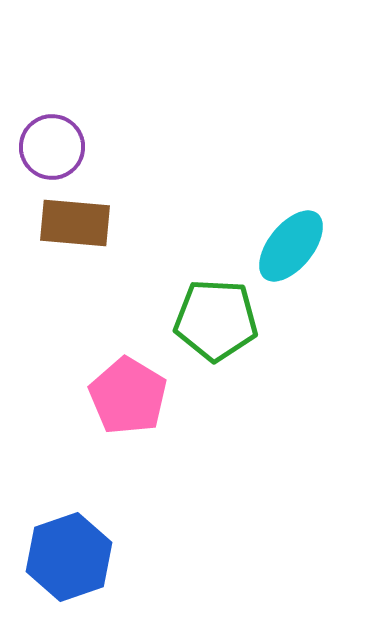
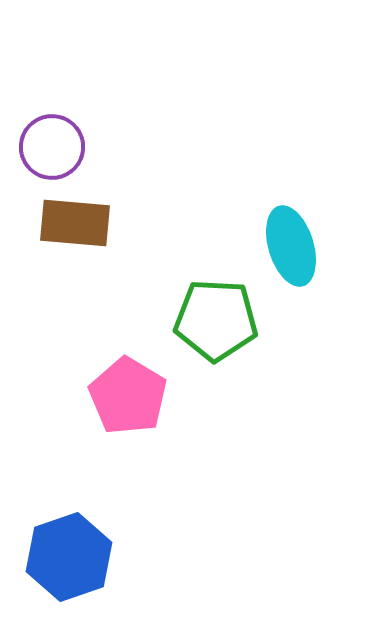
cyan ellipse: rotated 56 degrees counterclockwise
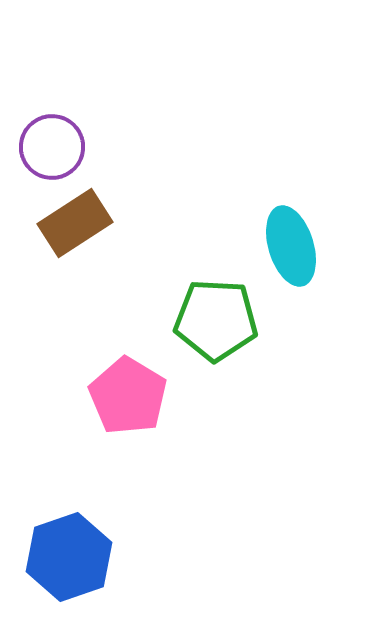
brown rectangle: rotated 38 degrees counterclockwise
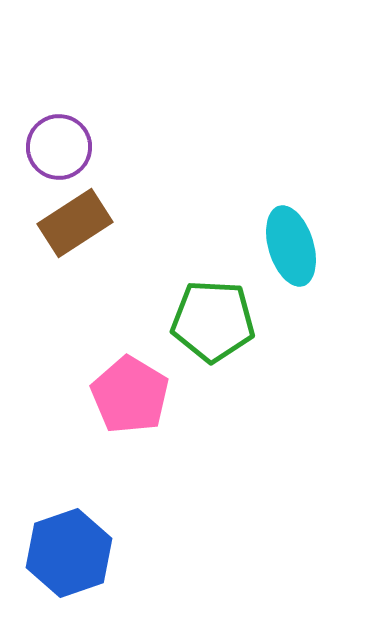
purple circle: moved 7 px right
green pentagon: moved 3 px left, 1 px down
pink pentagon: moved 2 px right, 1 px up
blue hexagon: moved 4 px up
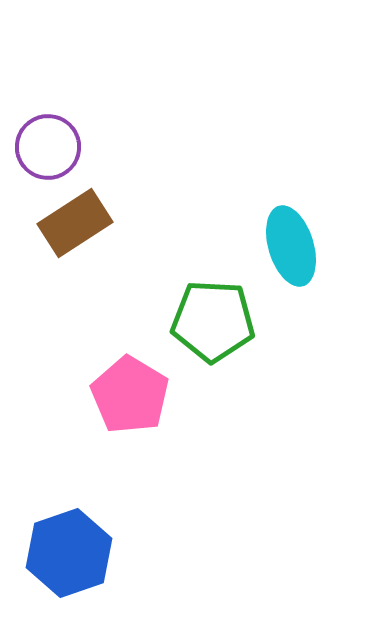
purple circle: moved 11 px left
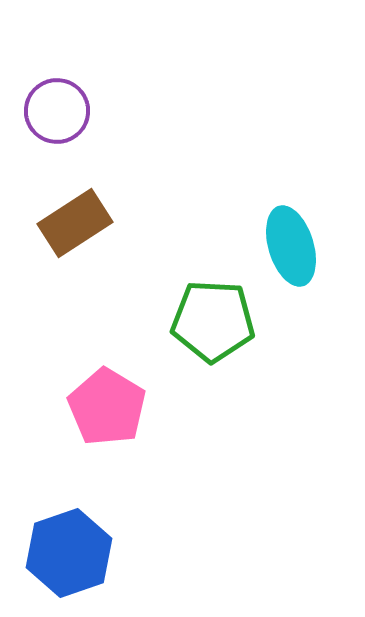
purple circle: moved 9 px right, 36 px up
pink pentagon: moved 23 px left, 12 px down
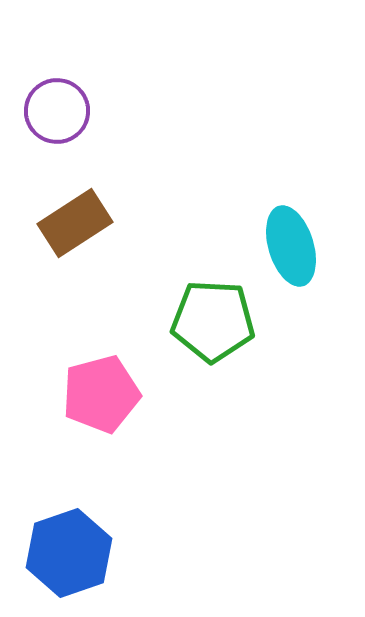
pink pentagon: moved 6 px left, 13 px up; rotated 26 degrees clockwise
